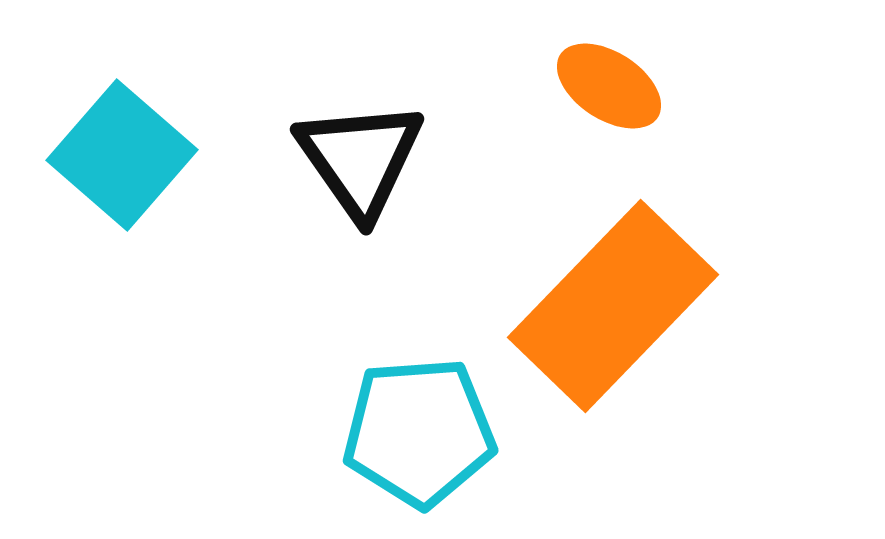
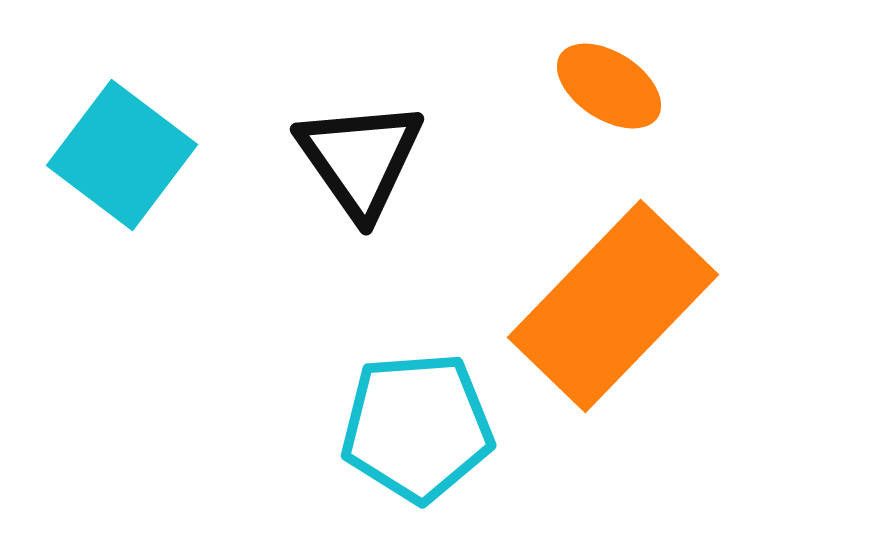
cyan square: rotated 4 degrees counterclockwise
cyan pentagon: moved 2 px left, 5 px up
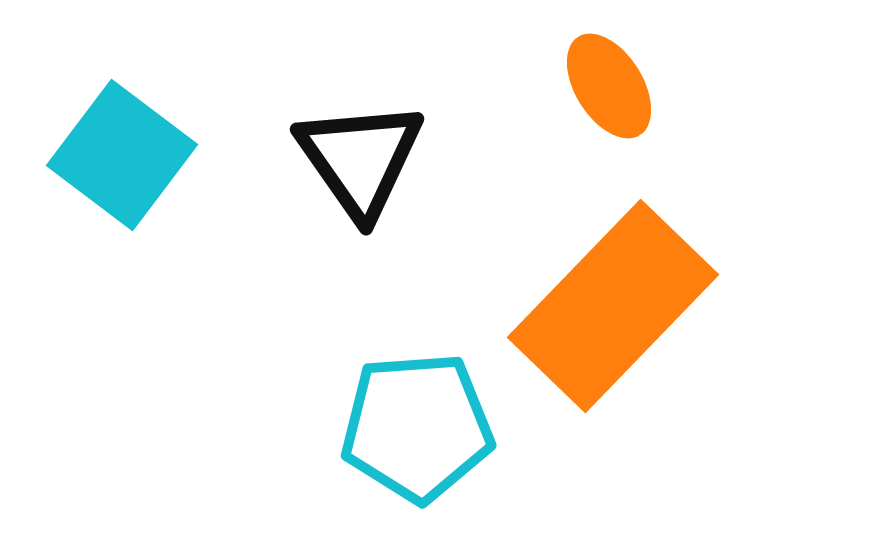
orange ellipse: rotated 25 degrees clockwise
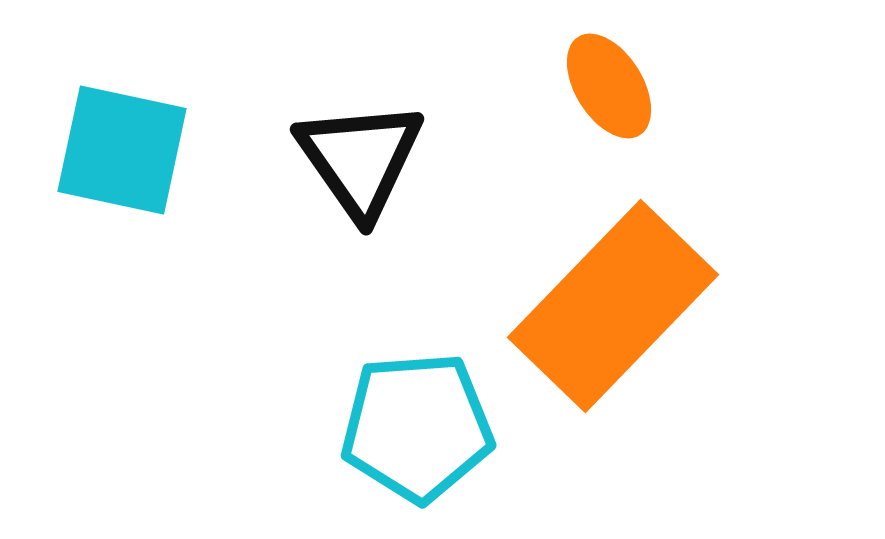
cyan square: moved 5 px up; rotated 25 degrees counterclockwise
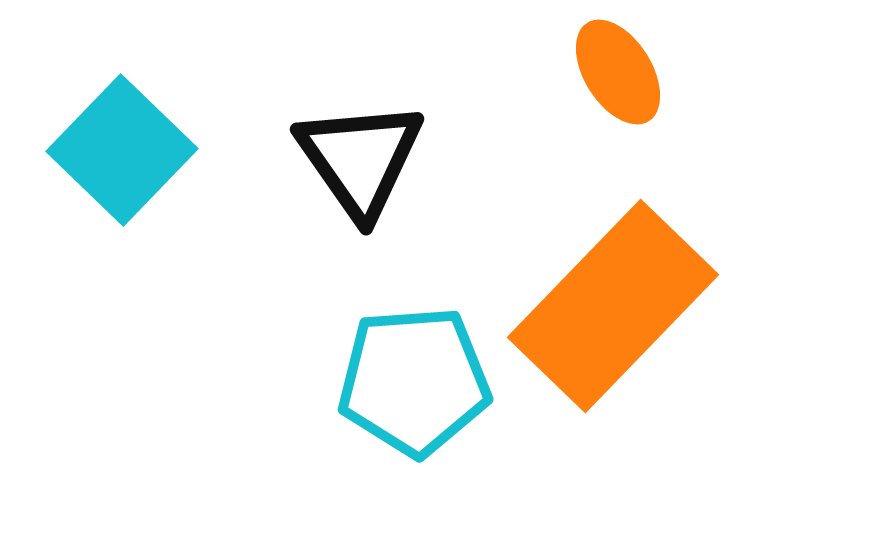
orange ellipse: moved 9 px right, 14 px up
cyan square: rotated 32 degrees clockwise
cyan pentagon: moved 3 px left, 46 px up
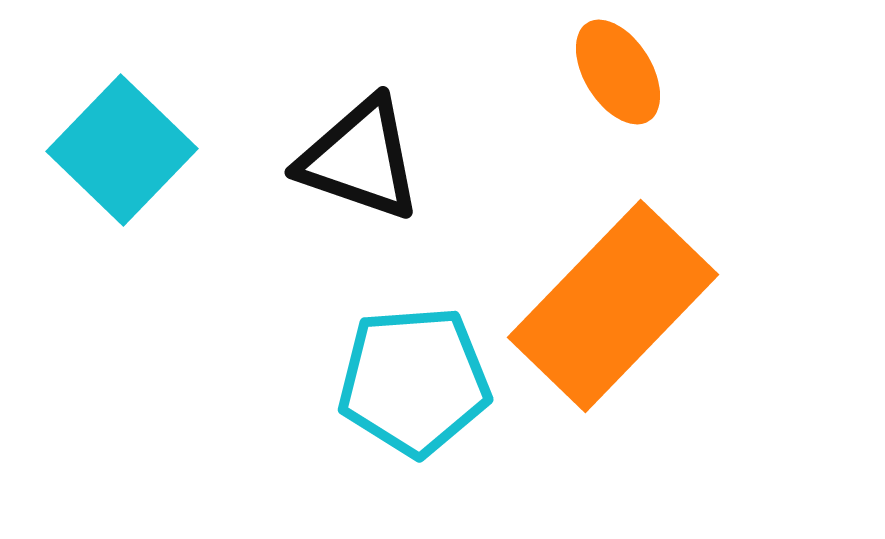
black triangle: rotated 36 degrees counterclockwise
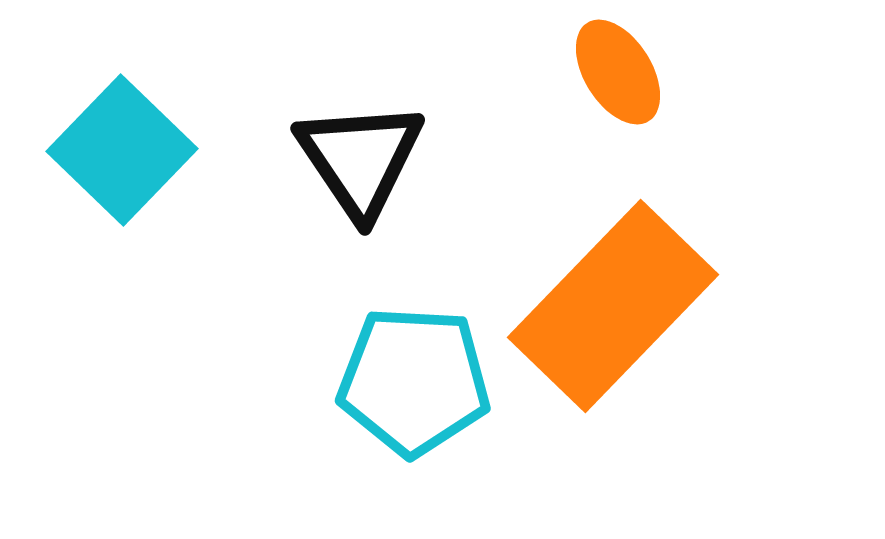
black triangle: rotated 37 degrees clockwise
cyan pentagon: rotated 7 degrees clockwise
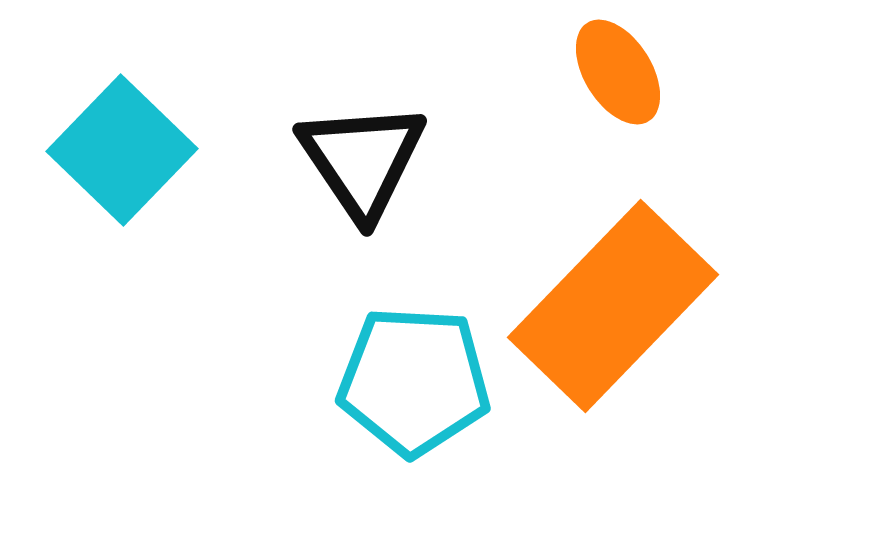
black triangle: moved 2 px right, 1 px down
